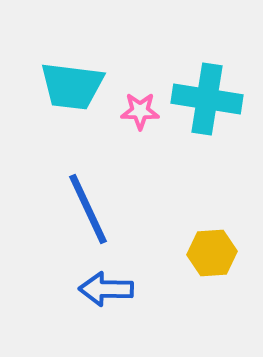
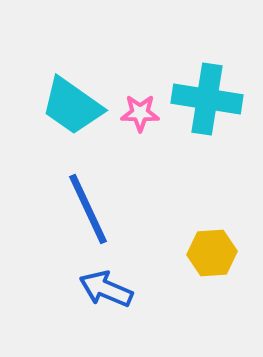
cyan trapezoid: moved 20 px down; rotated 28 degrees clockwise
pink star: moved 2 px down
blue arrow: rotated 22 degrees clockwise
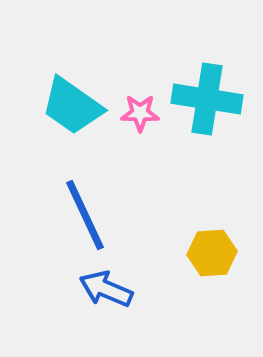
blue line: moved 3 px left, 6 px down
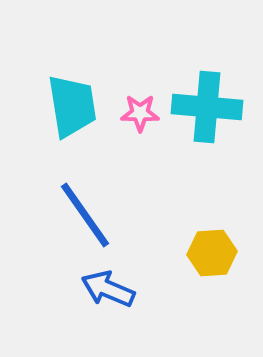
cyan cross: moved 8 px down; rotated 4 degrees counterclockwise
cyan trapezoid: rotated 134 degrees counterclockwise
blue line: rotated 10 degrees counterclockwise
blue arrow: moved 2 px right
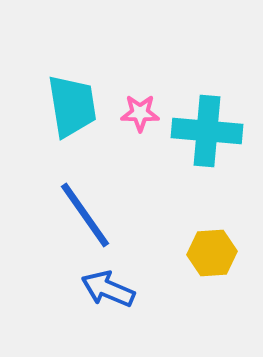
cyan cross: moved 24 px down
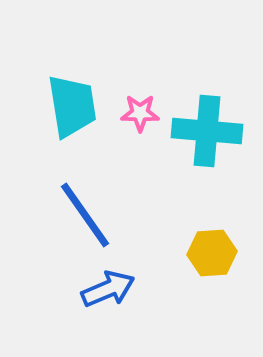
blue arrow: rotated 134 degrees clockwise
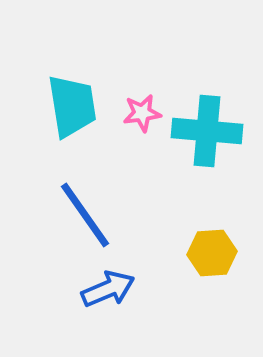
pink star: moved 2 px right; rotated 9 degrees counterclockwise
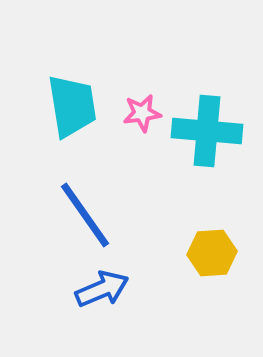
blue arrow: moved 6 px left
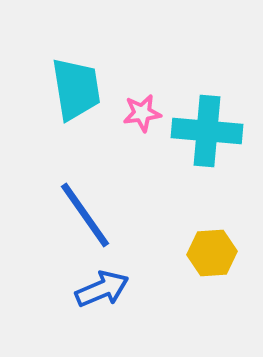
cyan trapezoid: moved 4 px right, 17 px up
